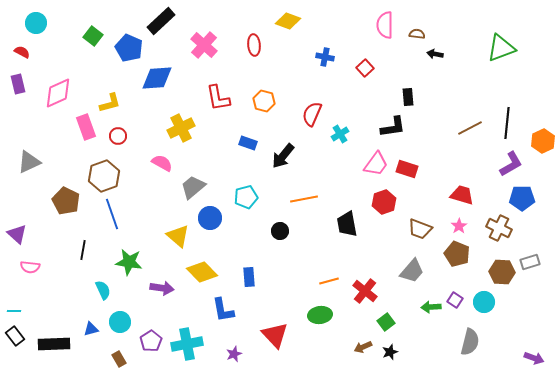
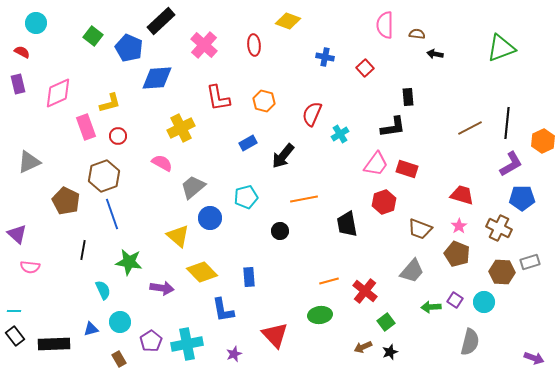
blue rectangle at (248, 143): rotated 48 degrees counterclockwise
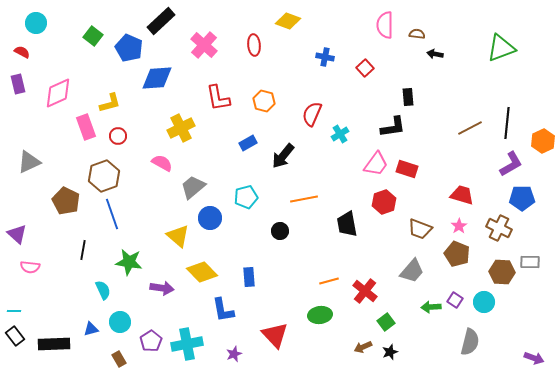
gray rectangle at (530, 262): rotated 18 degrees clockwise
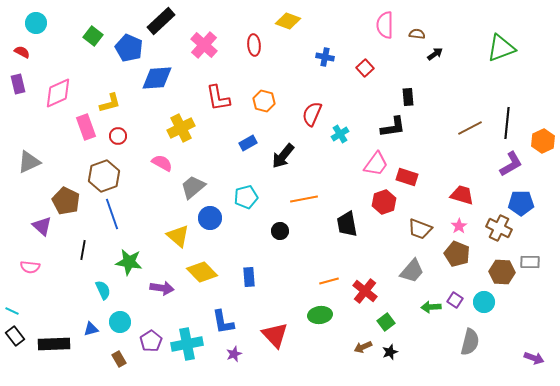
black arrow at (435, 54): rotated 133 degrees clockwise
red rectangle at (407, 169): moved 8 px down
blue pentagon at (522, 198): moved 1 px left, 5 px down
purple triangle at (17, 234): moved 25 px right, 8 px up
blue L-shape at (223, 310): moved 12 px down
cyan line at (14, 311): moved 2 px left; rotated 24 degrees clockwise
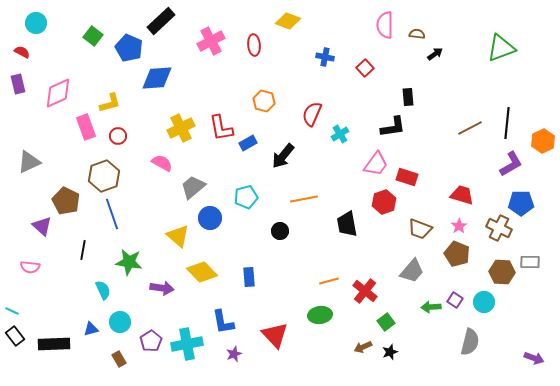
pink cross at (204, 45): moved 7 px right, 4 px up; rotated 20 degrees clockwise
red L-shape at (218, 98): moved 3 px right, 30 px down
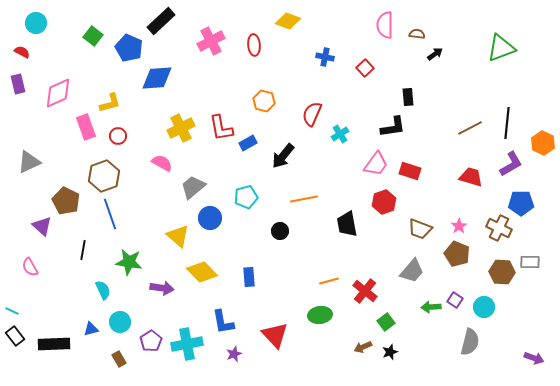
orange hexagon at (543, 141): moved 2 px down; rotated 10 degrees counterclockwise
red rectangle at (407, 177): moved 3 px right, 6 px up
red trapezoid at (462, 195): moved 9 px right, 18 px up
blue line at (112, 214): moved 2 px left
pink semicircle at (30, 267): rotated 54 degrees clockwise
cyan circle at (484, 302): moved 5 px down
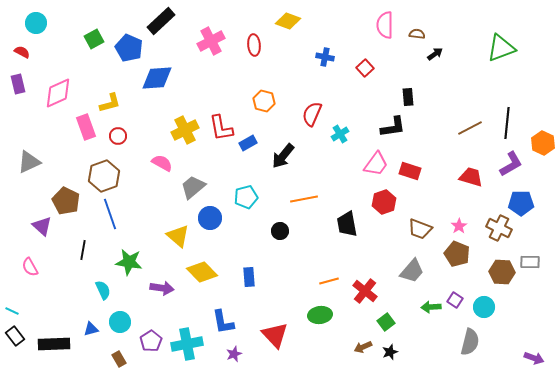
green square at (93, 36): moved 1 px right, 3 px down; rotated 24 degrees clockwise
yellow cross at (181, 128): moved 4 px right, 2 px down
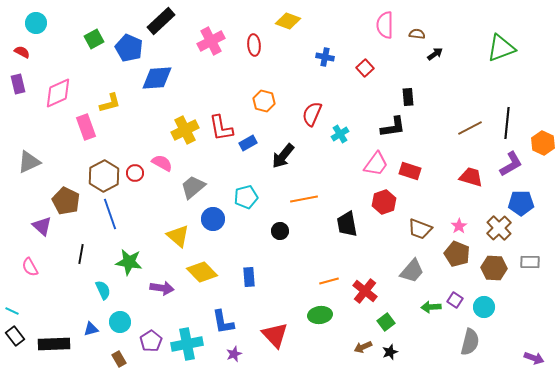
red circle at (118, 136): moved 17 px right, 37 px down
brown hexagon at (104, 176): rotated 8 degrees counterclockwise
blue circle at (210, 218): moved 3 px right, 1 px down
brown cross at (499, 228): rotated 20 degrees clockwise
black line at (83, 250): moved 2 px left, 4 px down
brown hexagon at (502, 272): moved 8 px left, 4 px up
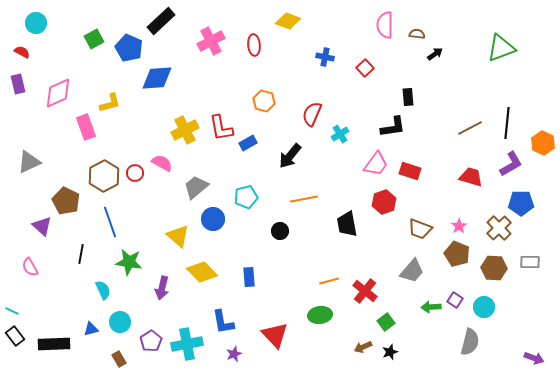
black arrow at (283, 156): moved 7 px right
gray trapezoid at (193, 187): moved 3 px right
blue line at (110, 214): moved 8 px down
purple arrow at (162, 288): rotated 95 degrees clockwise
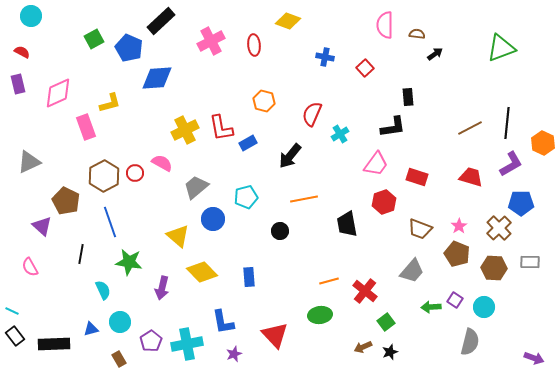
cyan circle at (36, 23): moved 5 px left, 7 px up
red rectangle at (410, 171): moved 7 px right, 6 px down
